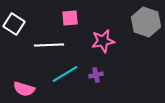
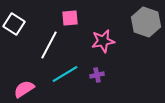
white line: rotated 60 degrees counterclockwise
purple cross: moved 1 px right
pink semicircle: rotated 130 degrees clockwise
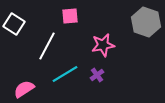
pink square: moved 2 px up
pink star: moved 4 px down
white line: moved 2 px left, 1 px down
purple cross: rotated 24 degrees counterclockwise
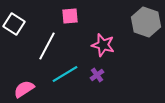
pink star: rotated 25 degrees clockwise
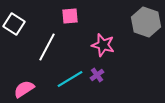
white line: moved 1 px down
cyan line: moved 5 px right, 5 px down
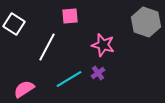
purple cross: moved 1 px right, 2 px up
cyan line: moved 1 px left
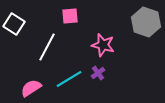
pink semicircle: moved 7 px right, 1 px up
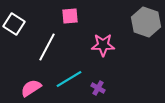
pink star: rotated 15 degrees counterclockwise
purple cross: moved 15 px down; rotated 24 degrees counterclockwise
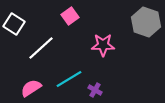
pink square: rotated 30 degrees counterclockwise
white line: moved 6 px left, 1 px down; rotated 20 degrees clockwise
purple cross: moved 3 px left, 2 px down
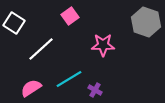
white square: moved 1 px up
white line: moved 1 px down
